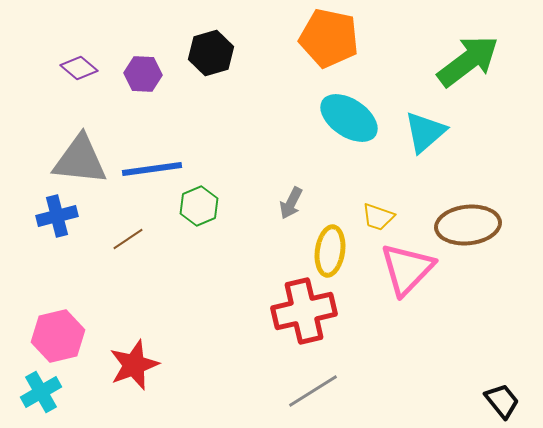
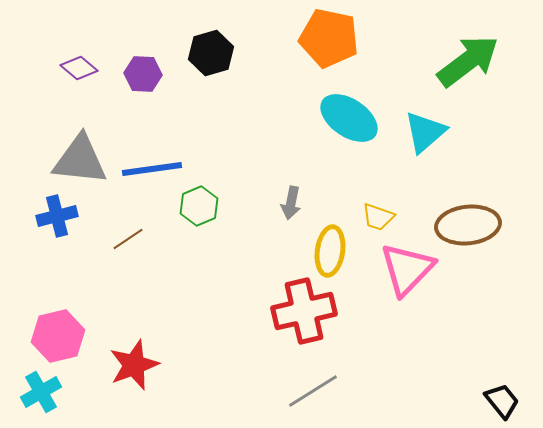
gray arrow: rotated 16 degrees counterclockwise
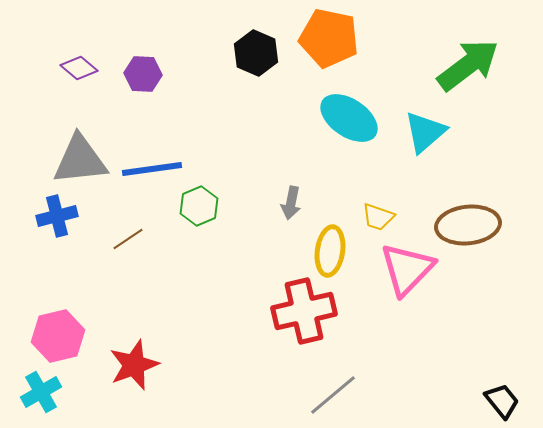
black hexagon: moved 45 px right; rotated 21 degrees counterclockwise
green arrow: moved 4 px down
gray triangle: rotated 12 degrees counterclockwise
gray line: moved 20 px right, 4 px down; rotated 8 degrees counterclockwise
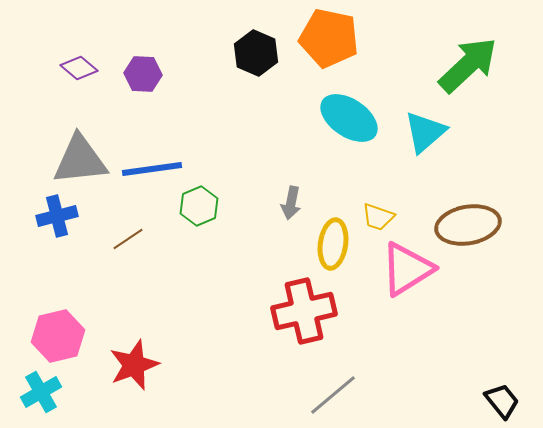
green arrow: rotated 6 degrees counterclockwise
brown ellipse: rotated 4 degrees counterclockwise
yellow ellipse: moved 3 px right, 7 px up
pink triangle: rotated 14 degrees clockwise
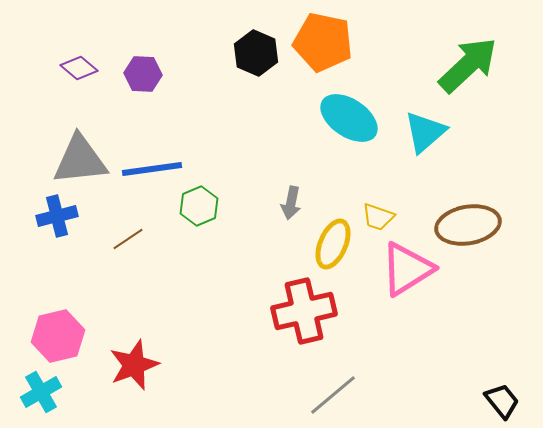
orange pentagon: moved 6 px left, 4 px down
yellow ellipse: rotated 15 degrees clockwise
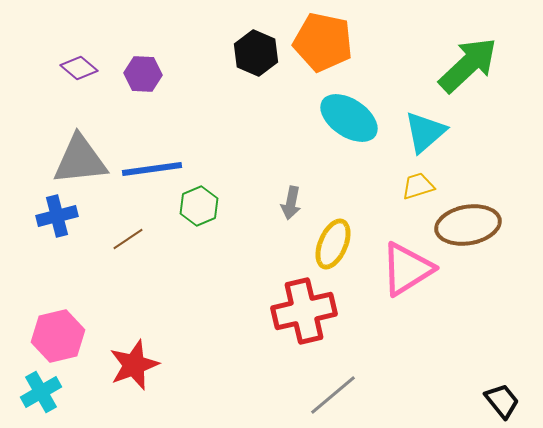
yellow trapezoid: moved 40 px right, 31 px up; rotated 144 degrees clockwise
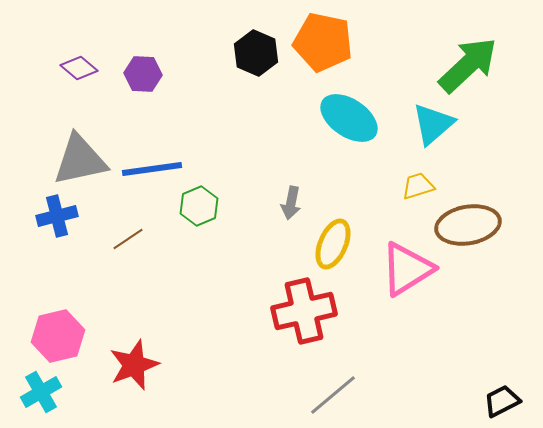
cyan triangle: moved 8 px right, 8 px up
gray triangle: rotated 6 degrees counterclockwise
black trapezoid: rotated 78 degrees counterclockwise
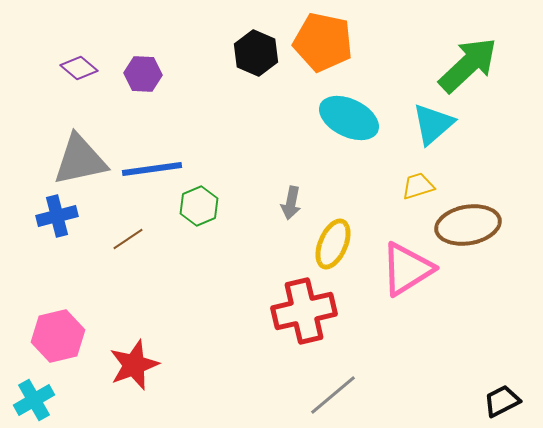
cyan ellipse: rotated 8 degrees counterclockwise
cyan cross: moved 7 px left, 8 px down
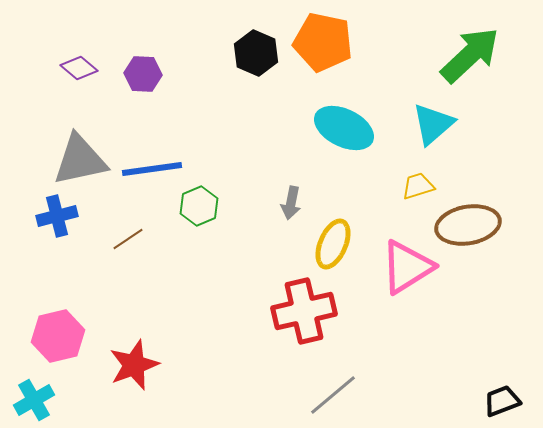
green arrow: moved 2 px right, 10 px up
cyan ellipse: moved 5 px left, 10 px down
pink triangle: moved 2 px up
black trapezoid: rotated 6 degrees clockwise
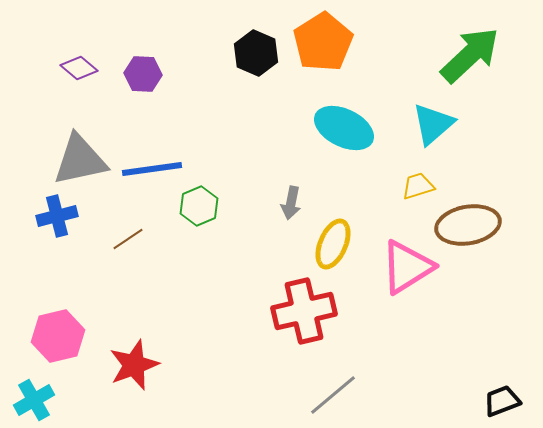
orange pentagon: rotated 28 degrees clockwise
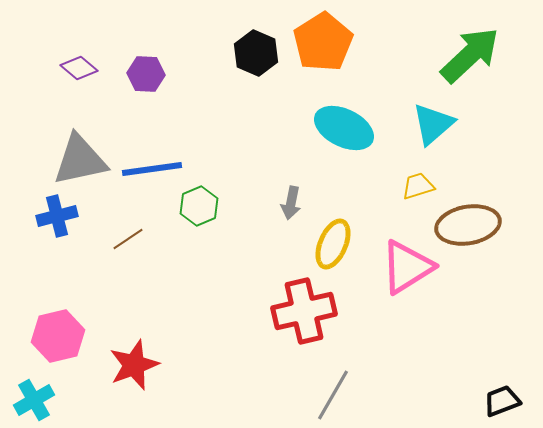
purple hexagon: moved 3 px right
gray line: rotated 20 degrees counterclockwise
